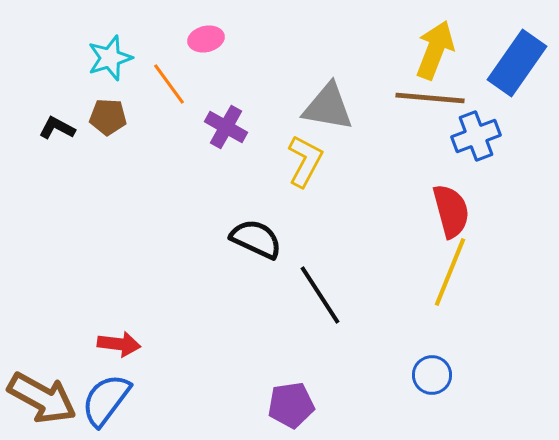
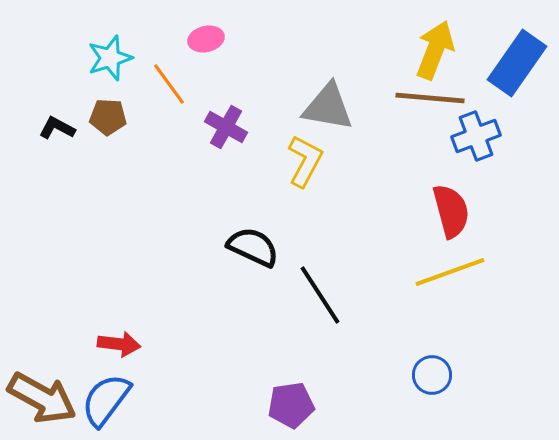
black semicircle: moved 3 px left, 8 px down
yellow line: rotated 48 degrees clockwise
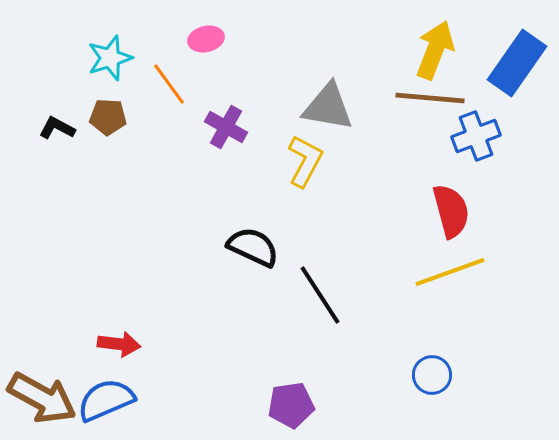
blue semicircle: rotated 30 degrees clockwise
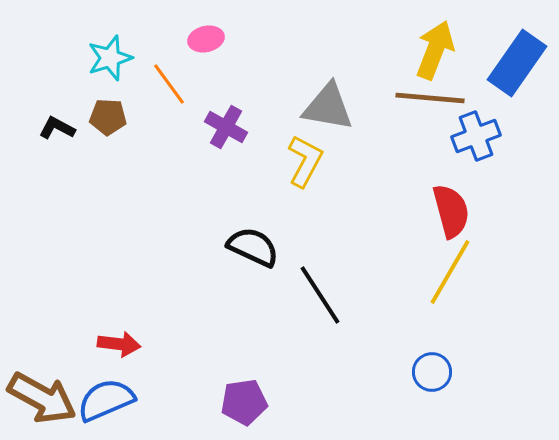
yellow line: rotated 40 degrees counterclockwise
blue circle: moved 3 px up
purple pentagon: moved 47 px left, 3 px up
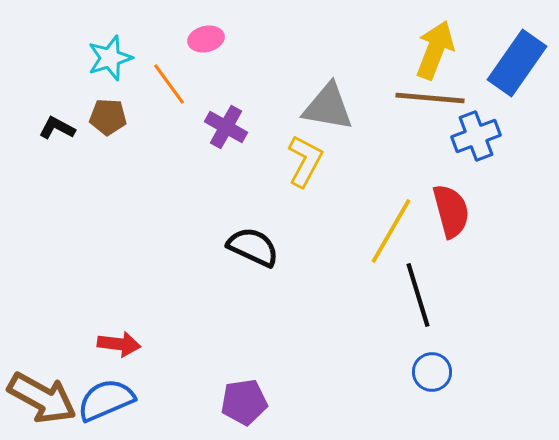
yellow line: moved 59 px left, 41 px up
black line: moved 98 px right; rotated 16 degrees clockwise
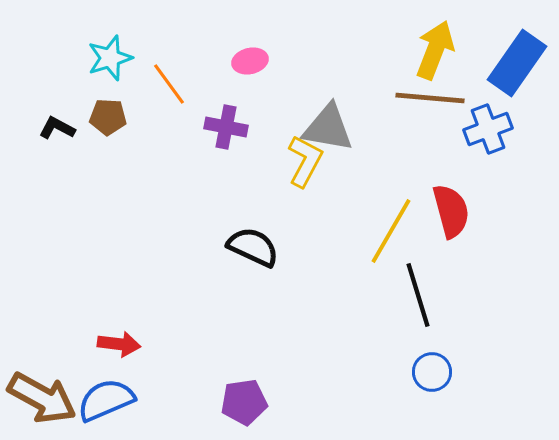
pink ellipse: moved 44 px right, 22 px down
gray triangle: moved 21 px down
purple cross: rotated 18 degrees counterclockwise
blue cross: moved 12 px right, 7 px up
